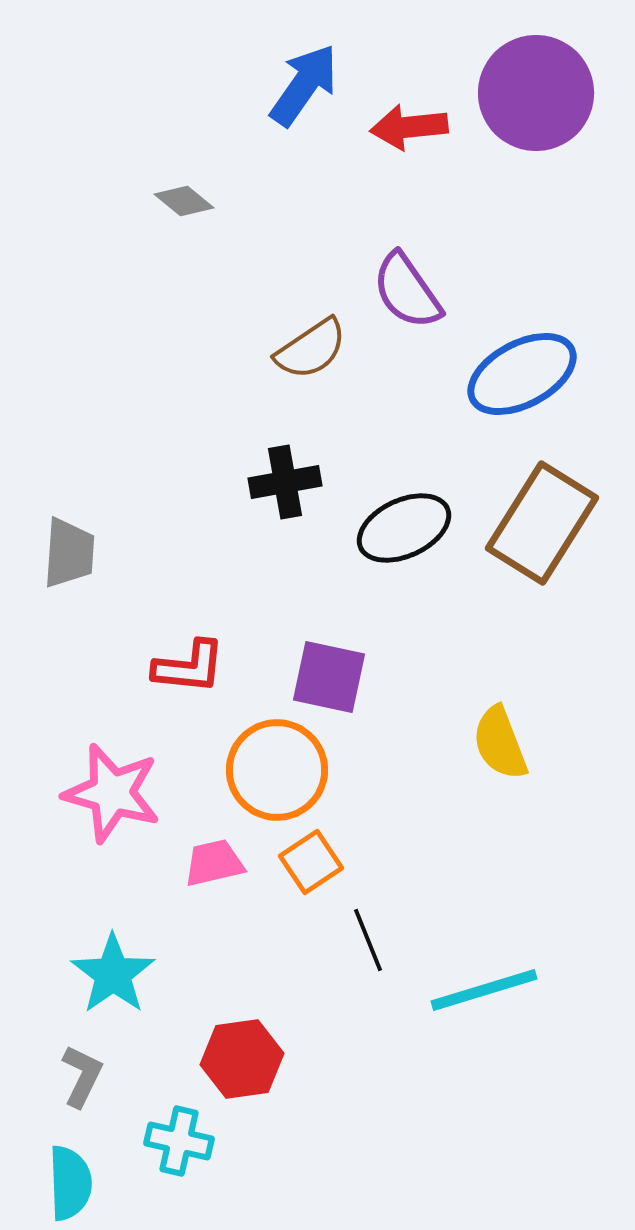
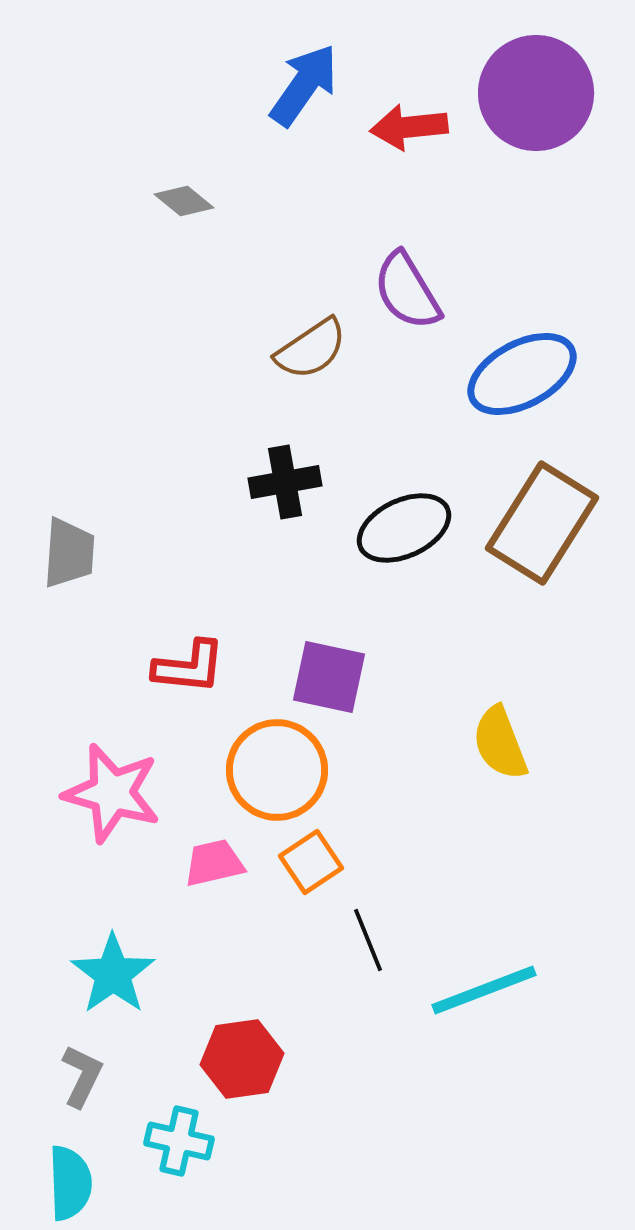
purple semicircle: rotated 4 degrees clockwise
cyan line: rotated 4 degrees counterclockwise
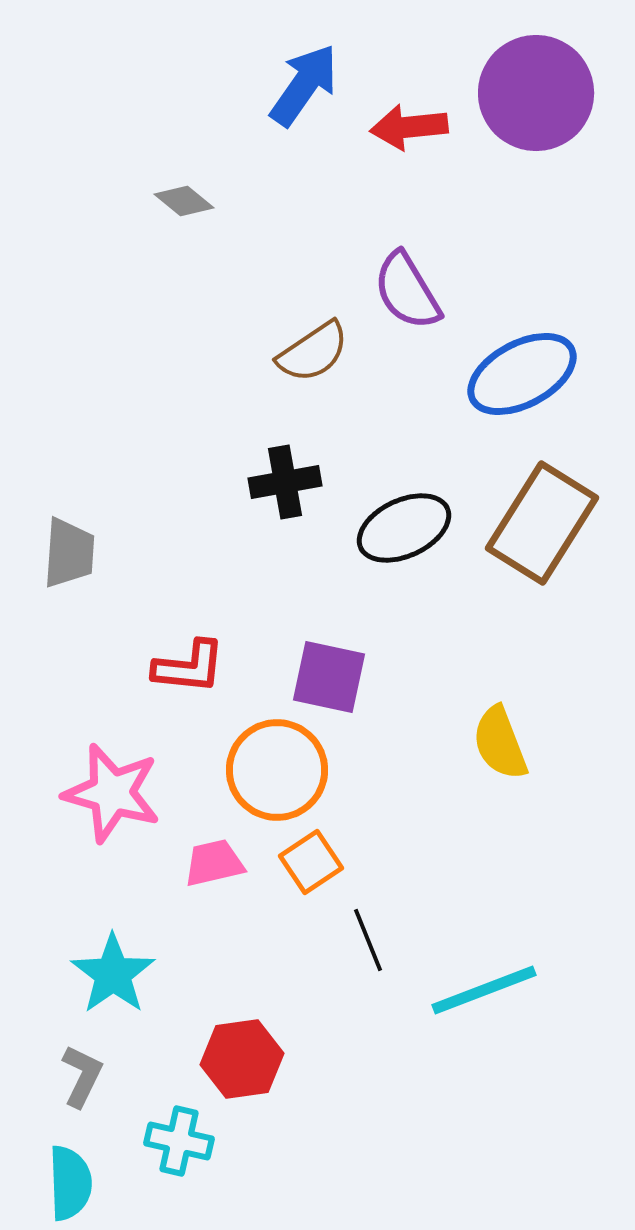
brown semicircle: moved 2 px right, 3 px down
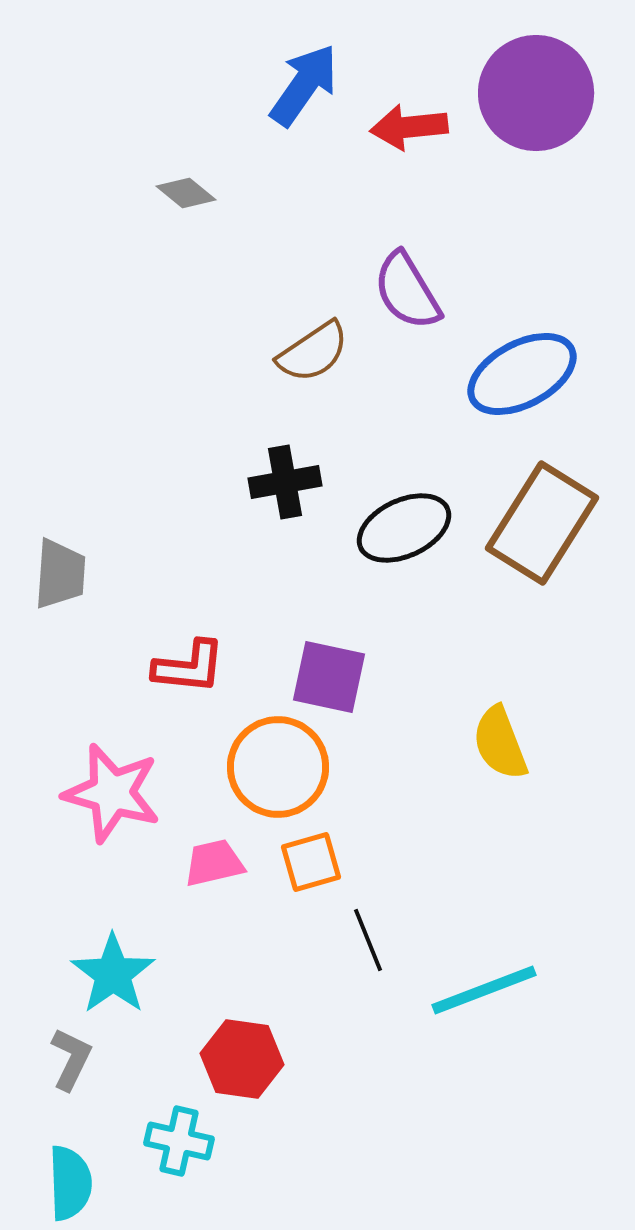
gray diamond: moved 2 px right, 8 px up
gray trapezoid: moved 9 px left, 21 px down
orange circle: moved 1 px right, 3 px up
orange square: rotated 18 degrees clockwise
red hexagon: rotated 16 degrees clockwise
gray L-shape: moved 11 px left, 17 px up
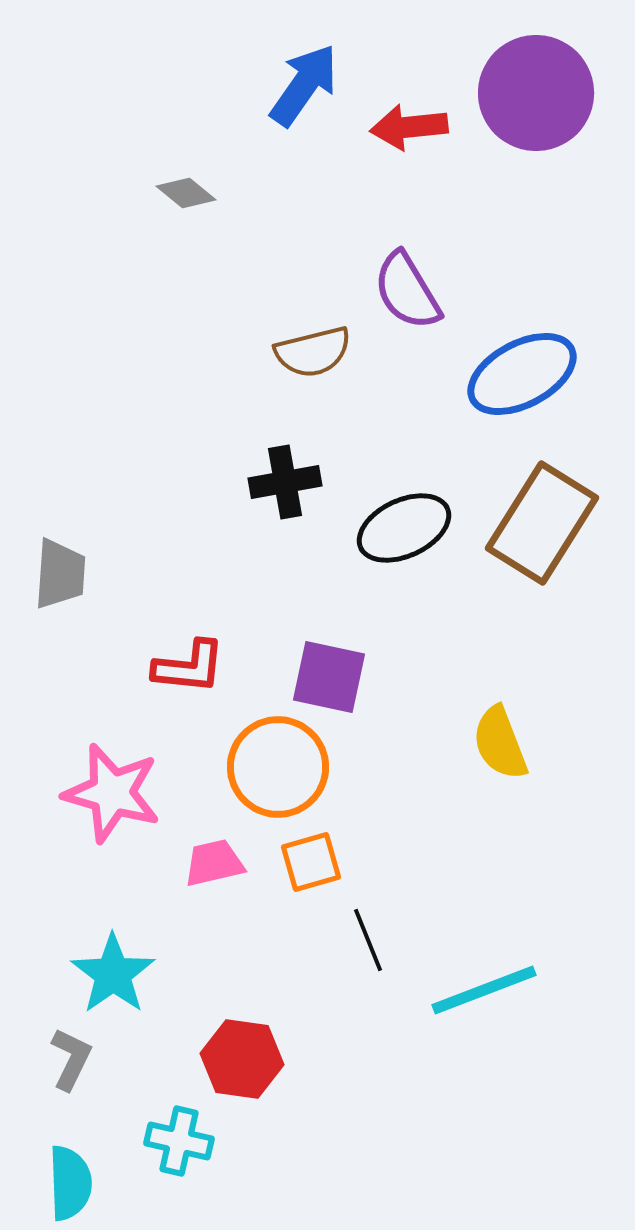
brown semicircle: rotated 20 degrees clockwise
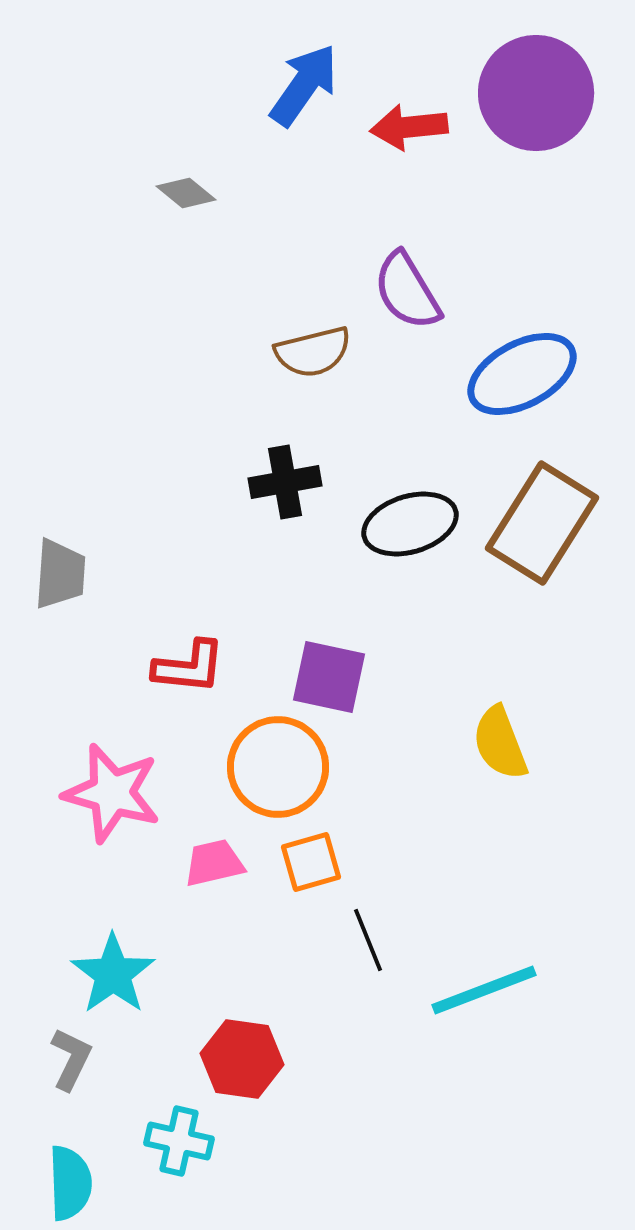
black ellipse: moved 6 px right, 4 px up; rotated 8 degrees clockwise
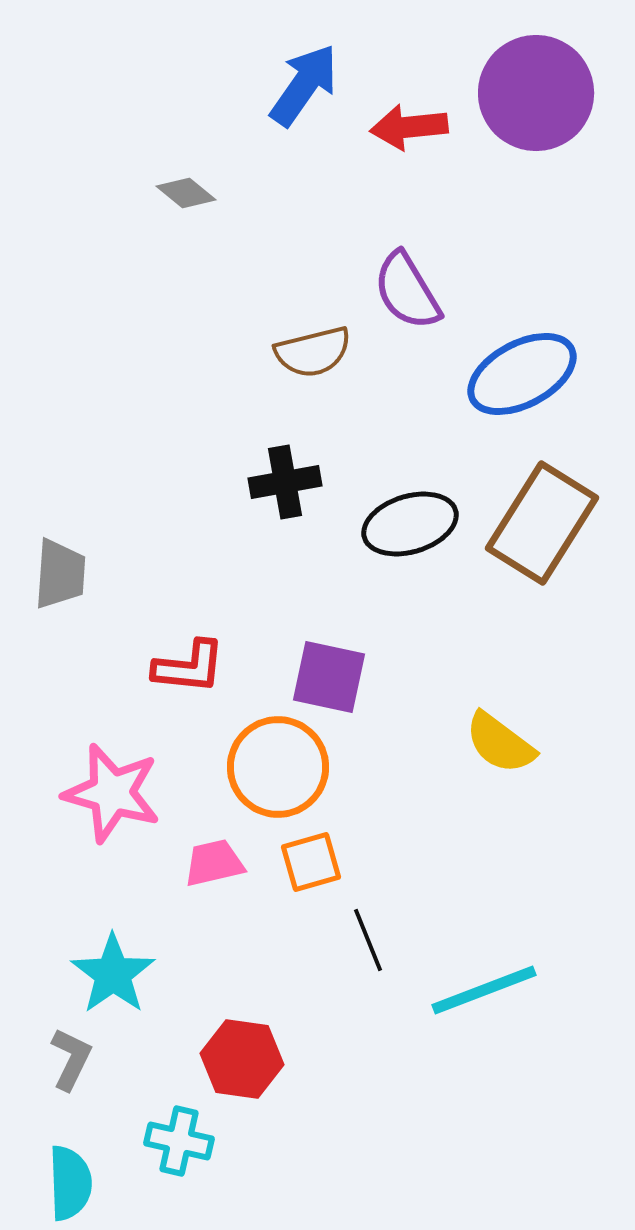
yellow semicircle: rotated 32 degrees counterclockwise
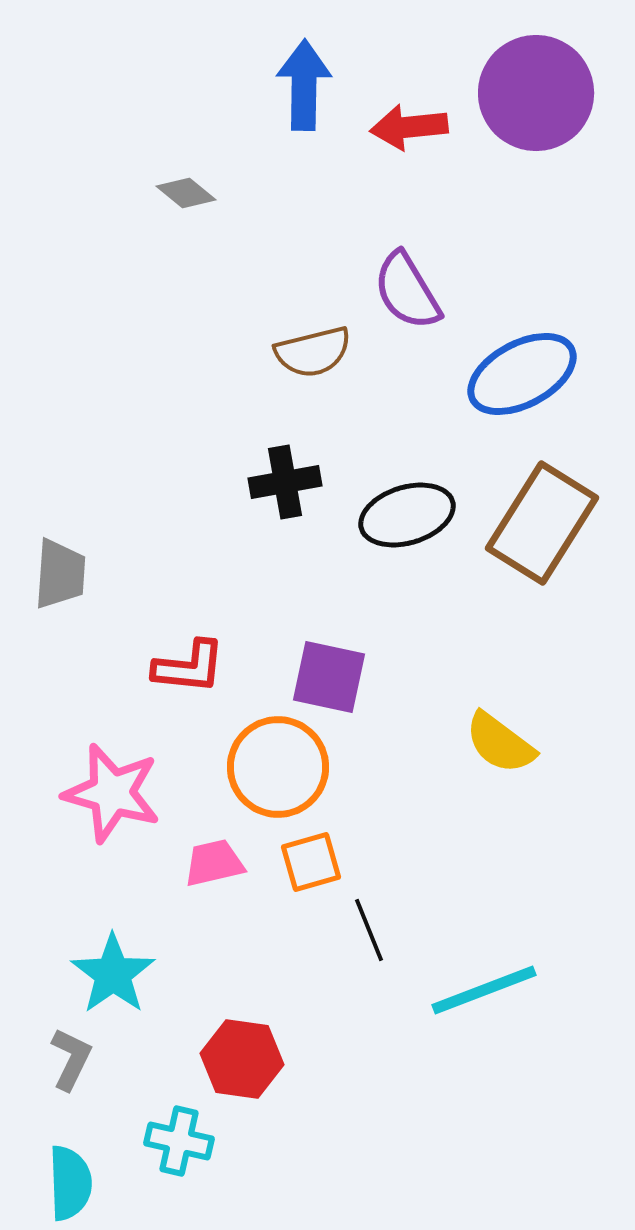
blue arrow: rotated 34 degrees counterclockwise
black ellipse: moved 3 px left, 9 px up
black line: moved 1 px right, 10 px up
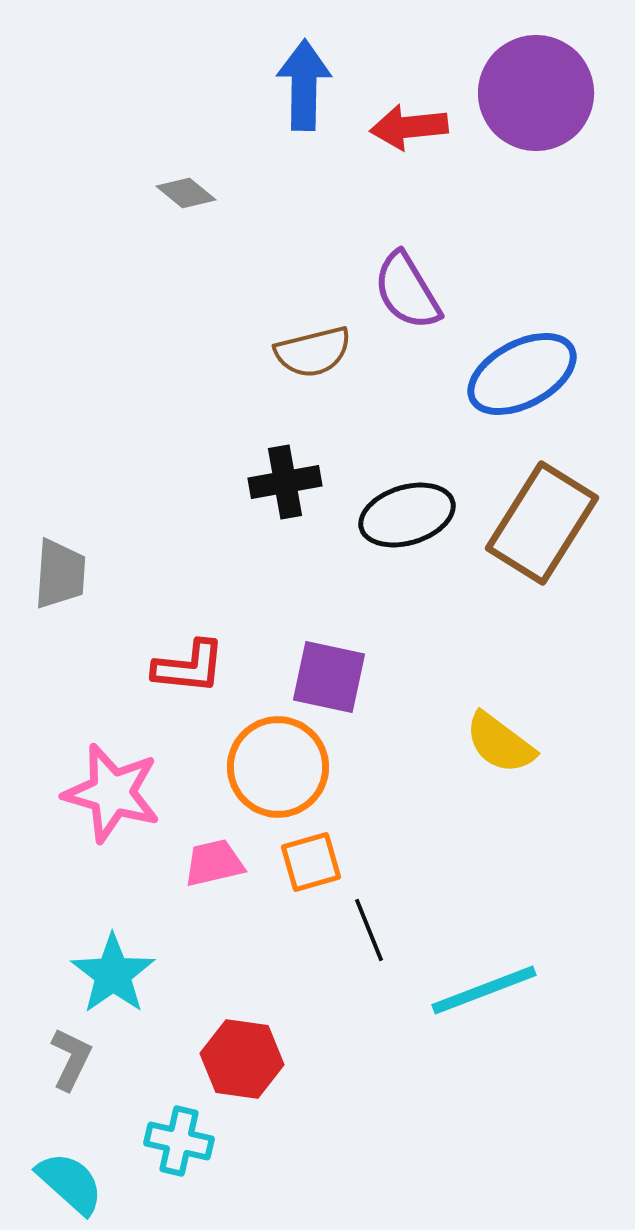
cyan semicircle: rotated 46 degrees counterclockwise
